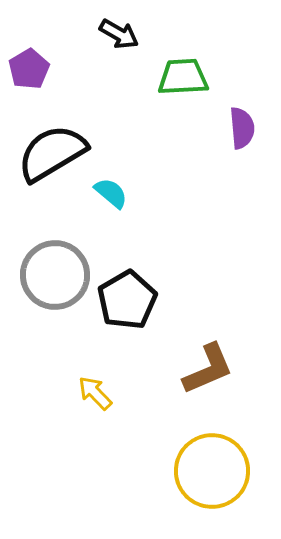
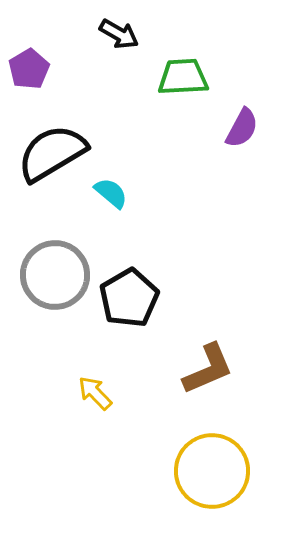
purple semicircle: rotated 33 degrees clockwise
black pentagon: moved 2 px right, 2 px up
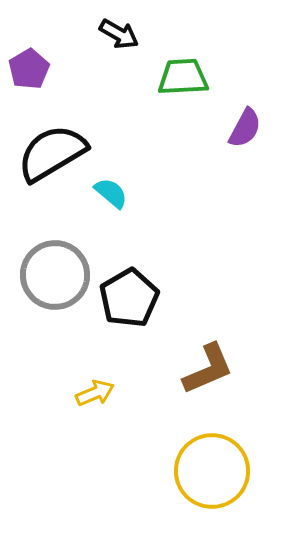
purple semicircle: moved 3 px right
yellow arrow: rotated 111 degrees clockwise
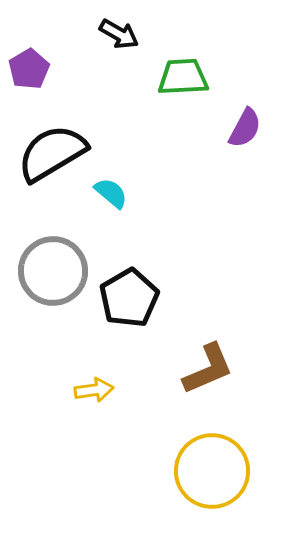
gray circle: moved 2 px left, 4 px up
yellow arrow: moved 1 px left, 3 px up; rotated 15 degrees clockwise
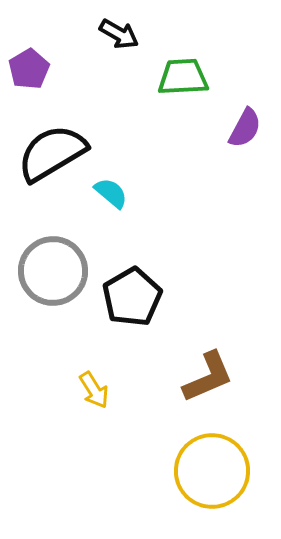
black pentagon: moved 3 px right, 1 px up
brown L-shape: moved 8 px down
yellow arrow: rotated 66 degrees clockwise
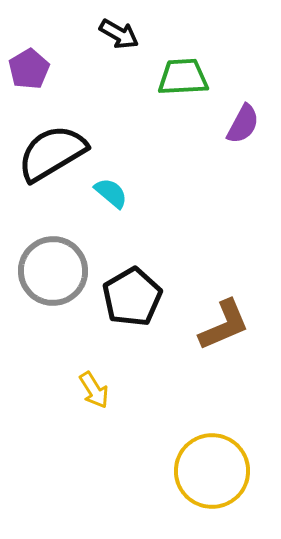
purple semicircle: moved 2 px left, 4 px up
brown L-shape: moved 16 px right, 52 px up
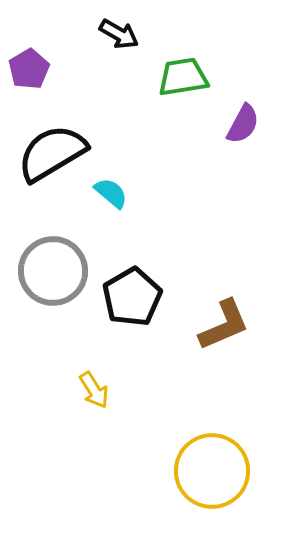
green trapezoid: rotated 6 degrees counterclockwise
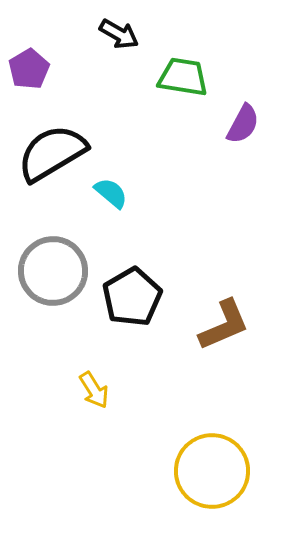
green trapezoid: rotated 18 degrees clockwise
